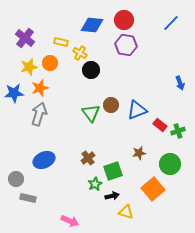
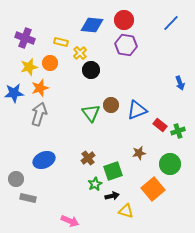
purple cross: rotated 18 degrees counterclockwise
yellow cross: rotated 16 degrees clockwise
yellow triangle: moved 1 px up
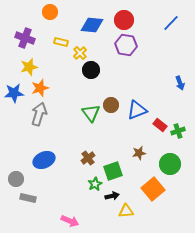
orange circle: moved 51 px up
yellow triangle: rotated 21 degrees counterclockwise
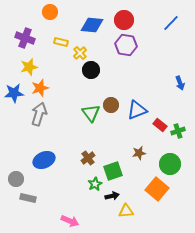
orange square: moved 4 px right; rotated 10 degrees counterclockwise
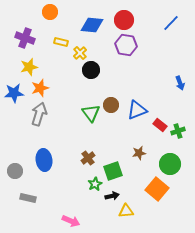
blue ellipse: rotated 75 degrees counterclockwise
gray circle: moved 1 px left, 8 px up
pink arrow: moved 1 px right
